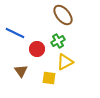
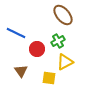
blue line: moved 1 px right
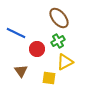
brown ellipse: moved 4 px left, 3 px down
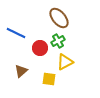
red circle: moved 3 px right, 1 px up
brown triangle: rotated 24 degrees clockwise
yellow square: moved 1 px down
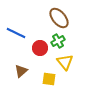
yellow triangle: rotated 42 degrees counterclockwise
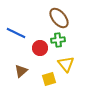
green cross: moved 1 px up; rotated 24 degrees clockwise
yellow triangle: moved 1 px right, 2 px down
yellow square: rotated 24 degrees counterclockwise
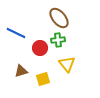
yellow triangle: moved 1 px right
brown triangle: rotated 24 degrees clockwise
yellow square: moved 6 px left
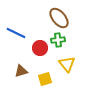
yellow square: moved 2 px right
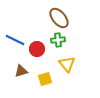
blue line: moved 1 px left, 7 px down
red circle: moved 3 px left, 1 px down
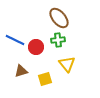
red circle: moved 1 px left, 2 px up
